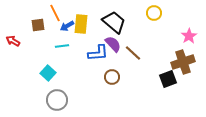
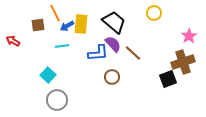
cyan square: moved 2 px down
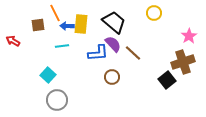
blue arrow: rotated 32 degrees clockwise
black square: moved 1 px left, 1 px down; rotated 18 degrees counterclockwise
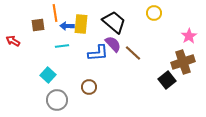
orange line: rotated 18 degrees clockwise
brown circle: moved 23 px left, 10 px down
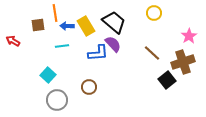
yellow rectangle: moved 5 px right, 2 px down; rotated 36 degrees counterclockwise
brown line: moved 19 px right
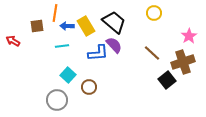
orange line: rotated 18 degrees clockwise
brown square: moved 1 px left, 1 px down
purple semicircle: moved 1 px right, 1 px down
cyan square: moved 20 px right
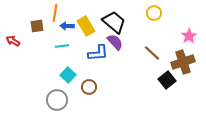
purple semicircle: moved 1 px right, 3 px up
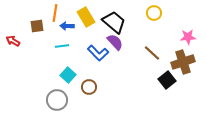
yellow rectangle: moved 9 px up
pink star: moved 1 px left, 1 px down; rotated 28 degrees clockwise
blue L-shape: rotated 50 degrees clockwise
